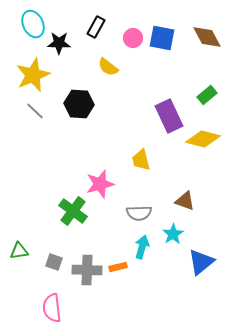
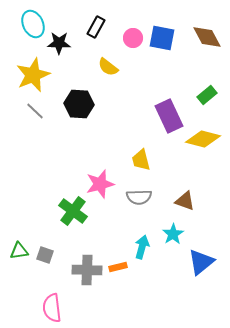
gray semicircle: moved 16 px up
gray square: moved 9 px left, 7 px up
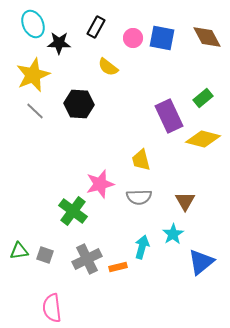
green rectangle: moved 4 px left, 3 px down
brown triangle: rotated 40 degrees clockwise
gray cross: moved 11 px up; rotated 28 degrees counterclockwise
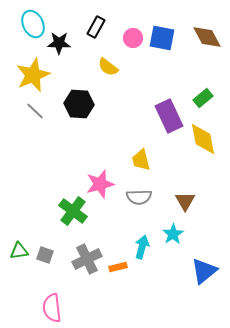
yellow diamond: rotated 64 degrees clockwise
blue triangle: moved 3 px right, 9 px down
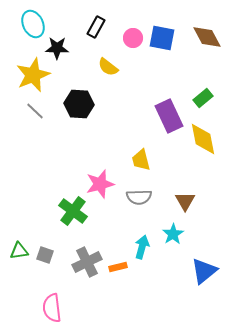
black star: moved 2 px left, 5 px down
gray cross: moved 3 px down
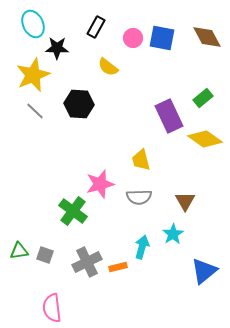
yellow diamond: moved 2 px right; rotated 44 degrees counterclockwise
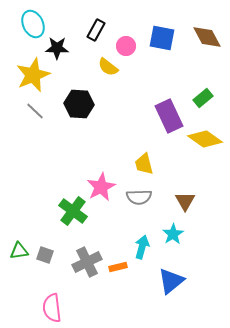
black rectangle: moved 3 px down
pink circle: moved 7 px left, 8 px down
yellow trapezoid: moved 3 px right, 4 px down
pink star: moved 1 px right, 3 px down; rotated 12 degrees counterclockwise
blue triangle: moved 33 px left, 10 px down
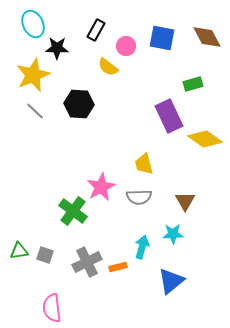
green rectangle: moved 10 px left, 14 px up; rotated 24 degrees clockwise
cyan star: rotated 30 degrees clockwise
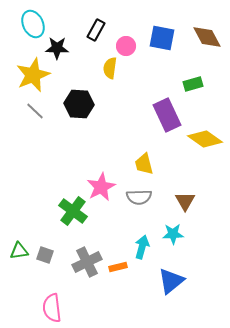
yellow semicircle: moved 2 px right, 1 px down; rotated 60 degrees clockwise
purple rectangle: moved 2 px left, 1 px up
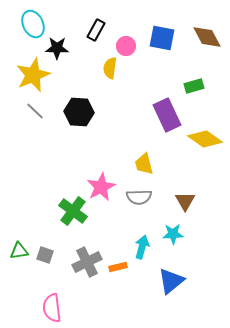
green rectangle: moved 1 px right, 2 px down
black hexagon: moved 8 px down
